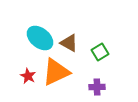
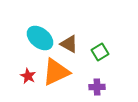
brown triangle: moved 1 px down
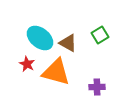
brown triangle: moved 1 px left, 1 px up
green square: moved 17 px up
orange triangle: rotated 40 degrees clockwise
red star: moved 1 px left, 12 px up
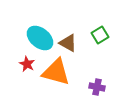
purple cross: rotated 14 degrees clockwise
